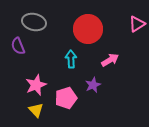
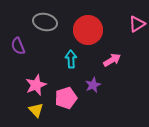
gray ellipse: moved 11 px right
red circle: moved 1 px down
pink arrow: moved 2 px right
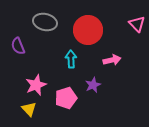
pink triangle: rotated 42 degrees counterclockwise
pink arrow: rotated 18 degrees clockwise
yellow triangle: moved 7 px left, 1 px up
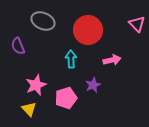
gray ellipse: moved 2 px left, 1 px up; rotated 10 degrees clockwise
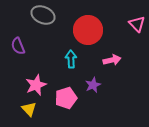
gray ellipse: moved 6 px up
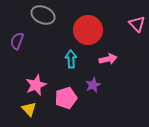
purple semicircle: moved 1 px left, 5 px up; rotated 42 degrees clockwise
pink arrow: moved 4 px left, 1 px up
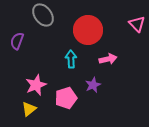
gray ellipse: rotated 30 degrees clockwise
yellow triangle: rotated 35 degrees clockwise
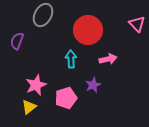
gray ellipse: rotated 65 degrees clockwise
yellow triangle: moved 2 px up
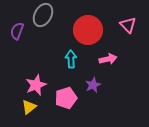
pink triangle: moved 9 px left, 1 px down
purple semicircle: moved 10 px up
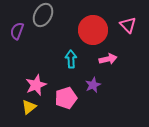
red circle: moved 5 px right
